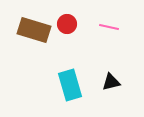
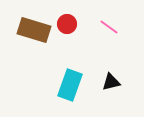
pink line: rotated 24 degrees clockwise
cyan rectangle: rotated 36 degrees clockwise
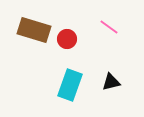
red circle: moved 15 px down
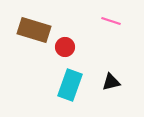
pink line: moved 2 px right, 6 px up; rotated 18 degrees counterclockwise
red circle: moved 2 px left, 8 px down
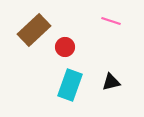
brown rectangle: rotated 60 degrees counterclockwise
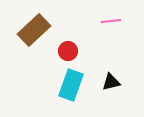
pink line: rotated 24 degrees counterclockwise
red circle: moved 3 px right, 4 px down
cyan rectangle: moved 1 px right
